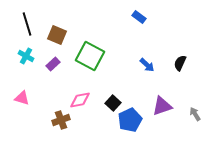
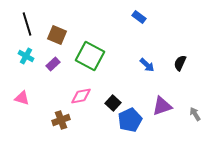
pink diamond: moved 1 px right, 4 px up
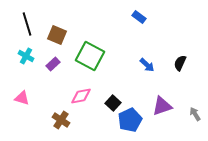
brown cross: rotated 36 degrees counterclockwise
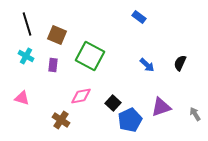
purple rectangle: moved 1 px down; rotated 40 degrees counterclockwise
purple triangle: moved 1 px left, 1 px down
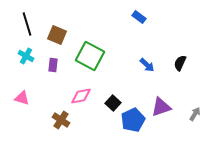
gray arrow: rotated 64 degrees clockwise
blue pentagon: moved 3 px right
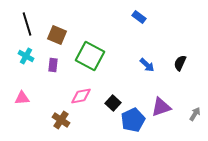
pink triangle: rotated 21 degrees counterclockwise
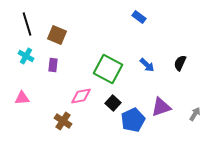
green square: moved 18 px right, 13 px down
brown cross: moved 2 px right, 1 px down
